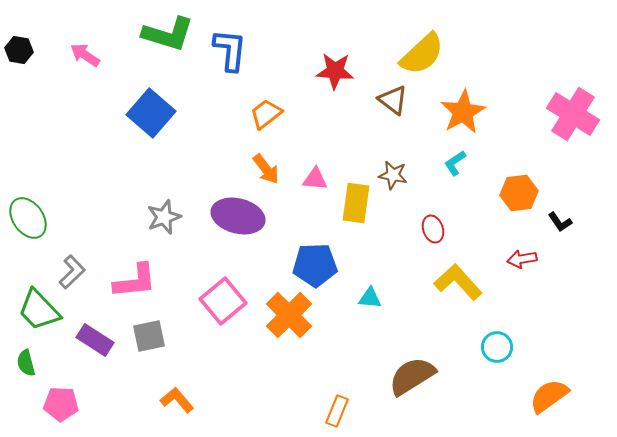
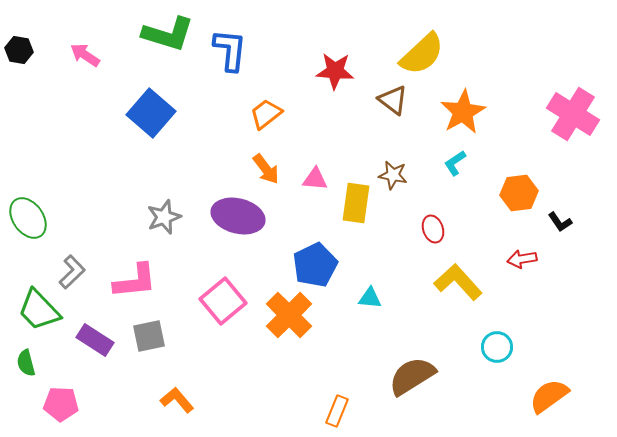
blue pentagon: rotated 24 degrees counterclockwise
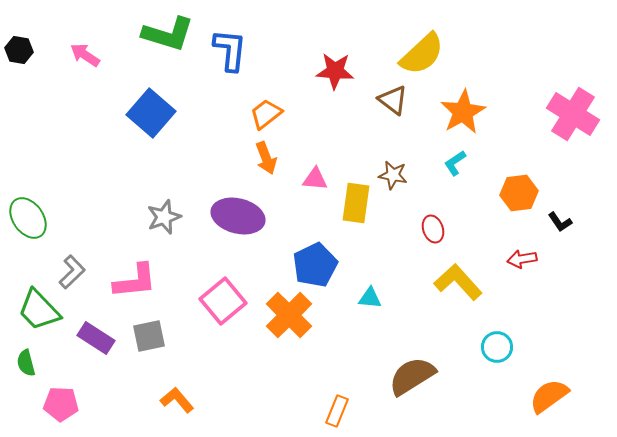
orange arrow: moved 11 px up; rotated 16 degrees clockwise
purple rectangle: moved 1 px right, 2 px up
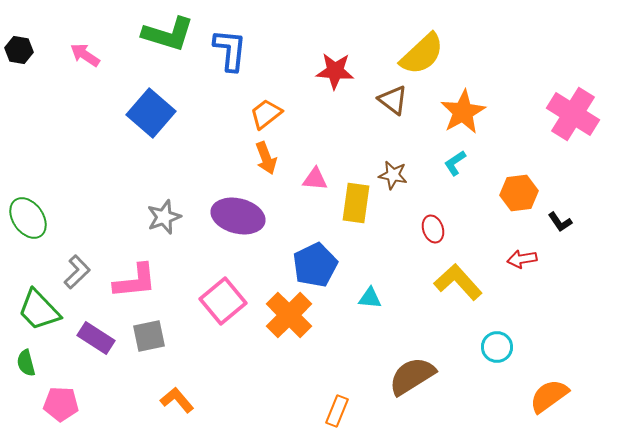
gray L-shape: moved 5 px right
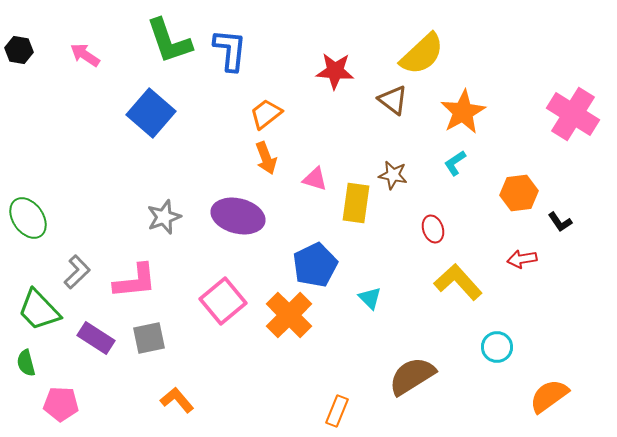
green L-shape: moved 1 px right, 7 px down; rotated 54 degrees clockwise
pink triangle: rotated 12 degrees clockwise
cyan triangle: rotated 40 degrees clockwise
gray square: moved 2 px down
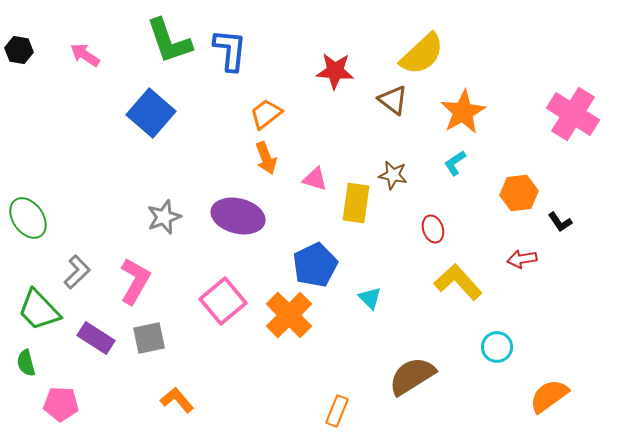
pink L-shape: rotated 54 degrees counterclockwise
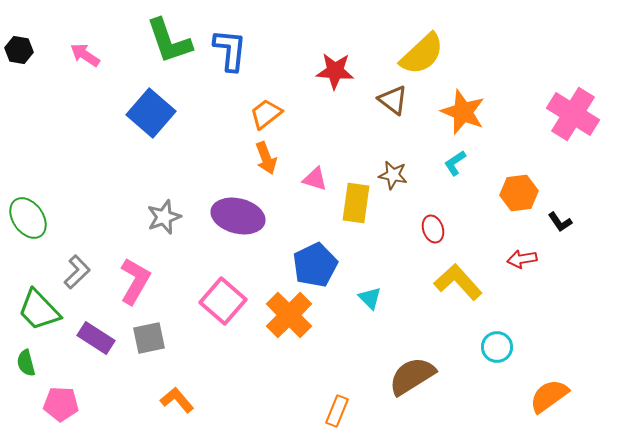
orange star: rotated 21 degrees counterclockwise
pink square: rotated 9 degrees counterclockwise
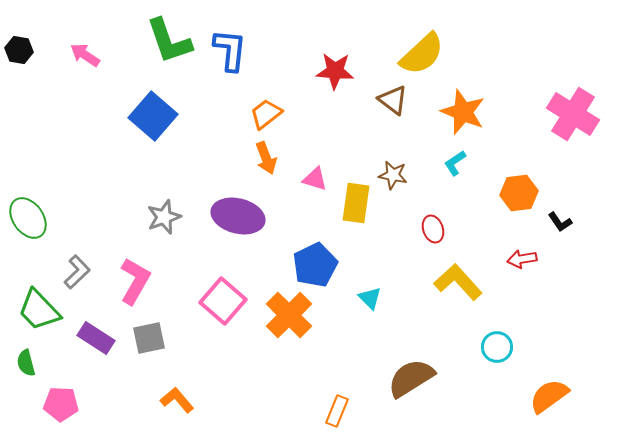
blue square: moved 2 px right, 3 px down
brown semicircle: moved 1 px left, 2 px down
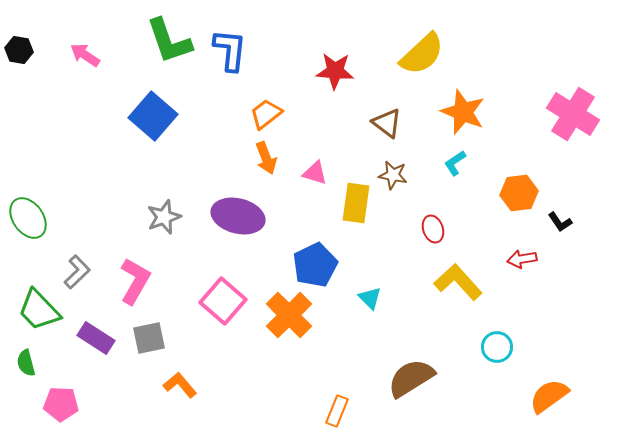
brown triangle: moved 6 px left, 23 px down
pink triangle: moved 6 px up
orange L-shape: moved 3 px right, 15 px up
